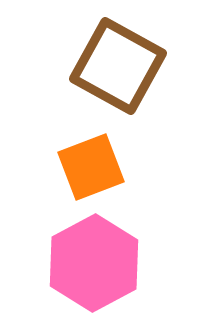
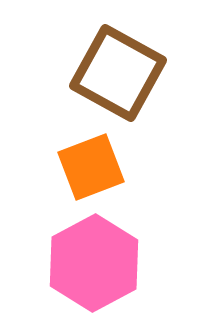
brown square: moved 7 px down
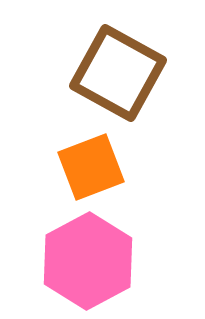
pink hexagon: moved 6 px left, 2 px up
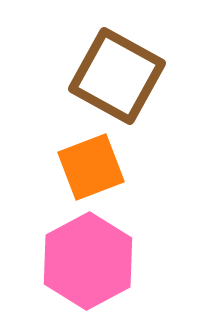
brown square: moved 1 px left, 3 px down
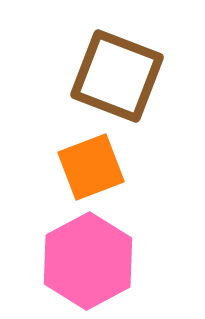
brown square: rotated 8 degrees counterclockwise
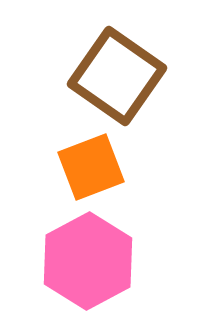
brown square: rotated 14 degrees clockwise
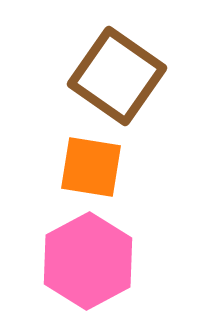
orange square: rotated 30 degrees clockwise
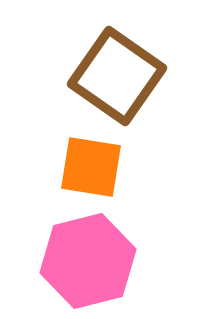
pink hexagon: rotated 14 degrees clockwise
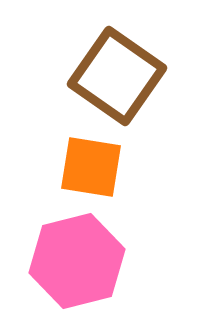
pink hexagon: moved 11 px left
